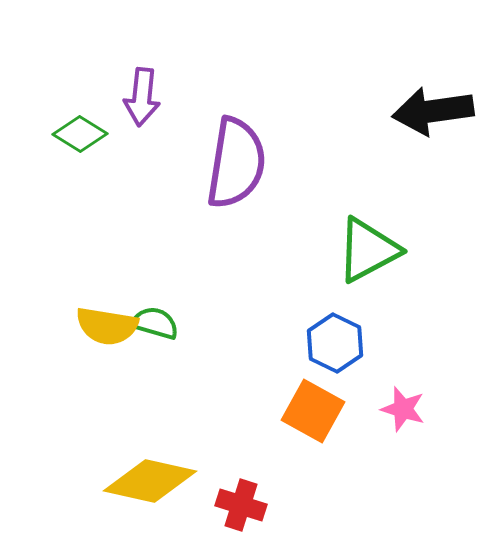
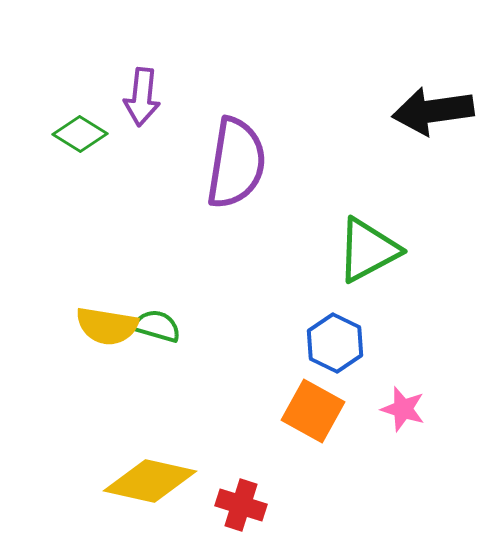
green semicircle: moved 2 px right, 3 px down
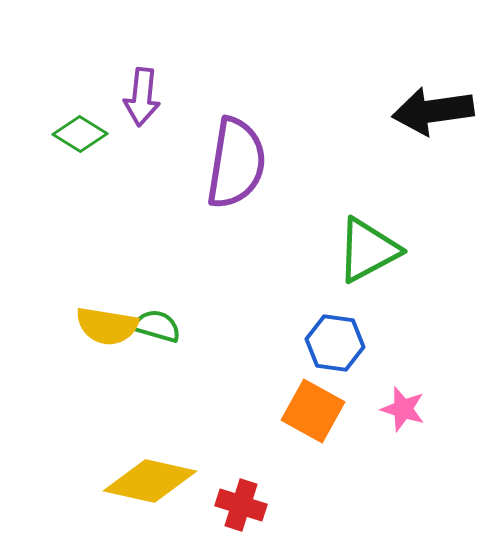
blue hexagon: rotated 18 degrees counterclockwise
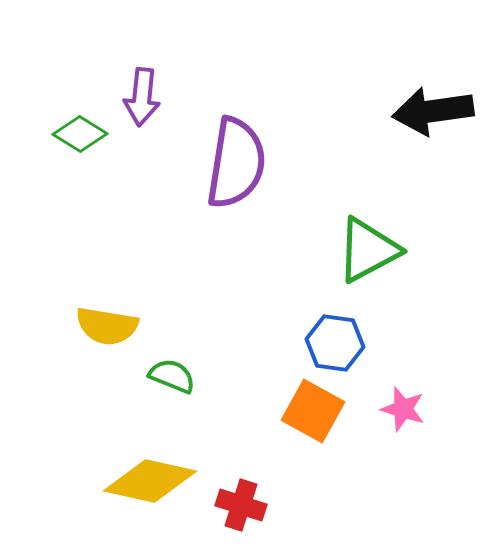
green semicircle: moved 15 px right, 50 px down; rotated 6 degrees clockwise
